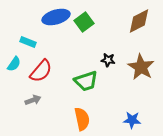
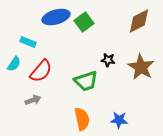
blue star: moved 13 px left
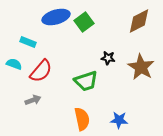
black star: moved 2 px up
cyan semicircle: rotated 105 degrees counterclockwise
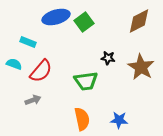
green trapezoid: rotated 10 degrees clockwise
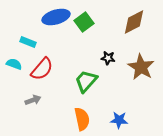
brown diamond: moved 5 px left, 1 px down
red semicircle: moved 1 px right, 2 px up
green trapezoid: rotated 140 degrees clockwise
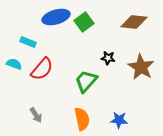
brown diamond: rotated 32 degrees clockwise
gray arrow: moved 3 px right, 15 px down; rotated 77 degrees clockwise
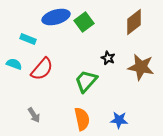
brown diamond: rotated 44 degrees counterclockwise
cyan rectangle: moved 3 px up
black star: rotated 16 degrees clockwise
brown star: rotated 20 degrees counterclockwise
gray arrow: moved 2 px left
